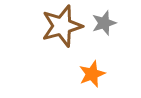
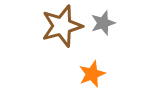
gray star: moved 1 px left
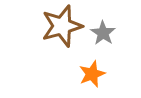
gray star: moved 10 px down; rotated 20 degrees counterclockwise
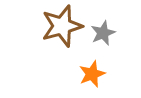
gray star: rotated 15 degrees clockwise
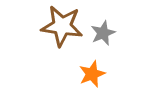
brown star: rotated 24 degrees clockwise
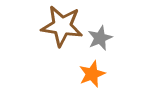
gray star: moved 3 px left, 5 px down
